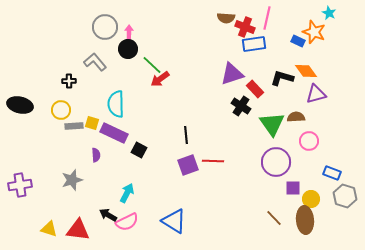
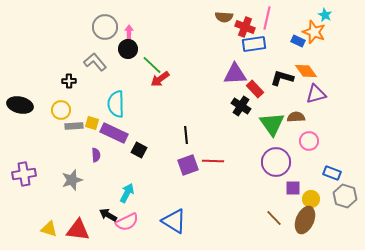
cyan star at (329, 13): moved 4 px left, 2 px down
brown semicircle at (226, 18): moved 2 px left, 1 px up
purple triangle at (232, 74): moved 3 px right; rotated 15 degrees clockwise
purple cross at (20, 185): moved 4 px right, 11 px up
brown ellipse at (305, 220): rotated 28 degrees clockwise
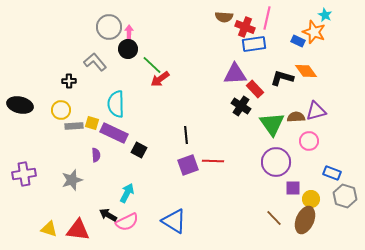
gray circle at (105, 27): moved 4 px right
purple triangle at (316, 94): moved 17 px down
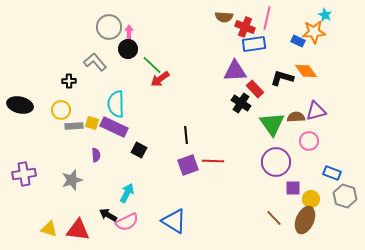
orange star at (314, 32): rotated 25 degrees counterclockwise
purple triangle at (235, 74): moved 3 px up
black cross at (241, 106): moved 3 px up
purple rectangle at (114, 133): moved 6 px up
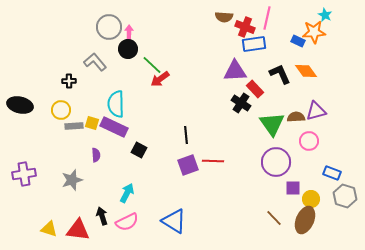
black L-shape at (282, 78): moved 2 px left, 4 px up; rotated 50 degrees clockwise
black arrow at (108, 215): moved 6 px left, 1 px down; rotated 42 degrees clockwise
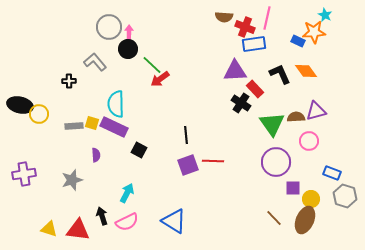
yellow circle at (61, 110): moved 22 px left, 4 px down
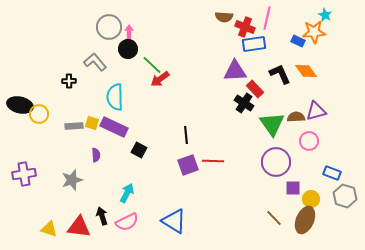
black cross at (241, 103): moved 3 px right
cyan semicircle at (116, 104): moved 1 px left, 7 px up
red triangle at (78, 230): moved 1 px right, 3 px up
